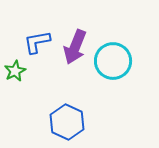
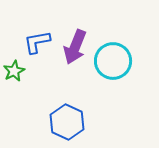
green star: moved 1 px left
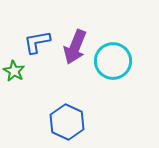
green star: rotated 15 degrees counterclockwise
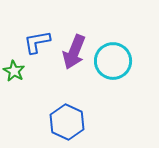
purple arrow: moved 1 px left, 5 px down
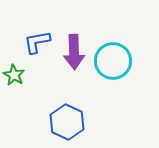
purple arrow: rotated 24 degrees counterclockwise
green star: moved 4 px down
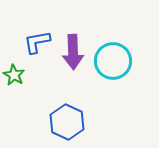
purple arrow: moved 1 px left
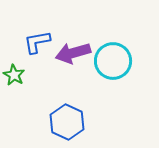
purple arrow: moved 1 px down; rotated 76 degrees clockwise
